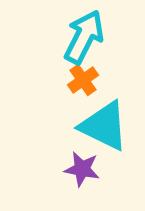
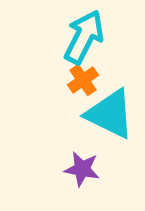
cyan triangle: moved 6 px right, 12 px up
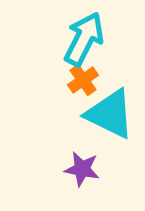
cyan arrow: moved 2 px down
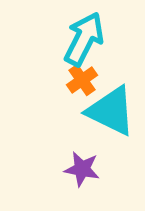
orange cross: moved 1 px left
cyan triangle: moved 1 px right, 3 px up
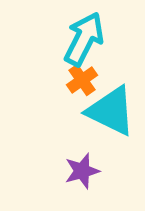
purple star: moved 2 px down; rotated 27 degrees counterclockwise
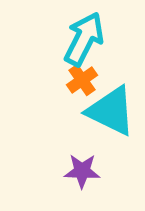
purple star: rotated 18 degrees clockwise
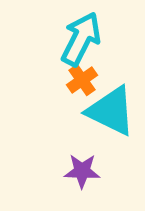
cyan arrow: moved 3 px left
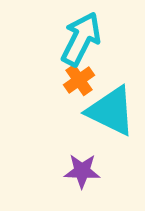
orange cross: moved 3 px left
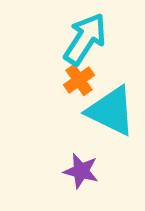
cyan arrow: moved 4 px right; rotated 6 degrees clockwise
purple star: moved 1 px left; rotated 12 degrees clockwise
